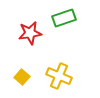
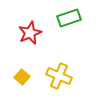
green rectangle: moved 5 px right
red star: rotated 15 degrees counterclockwise
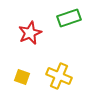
yellow square: rotated 21 degrees counterclockwise
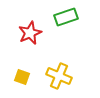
green rectangle: moved 3 px left, 1 px up
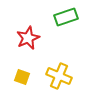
red star: moved 2 px left, 5 px down
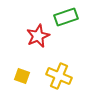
red star: moved 10 px right, 2 px up
yellow square: moved 1 px up
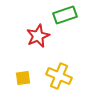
green rectangle: moved 1 px left, 2 px up
yellow square: moved 1 px right, 2 px down; rotated 28 degrees counterclockwise
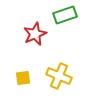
red star: moved 3 px left, 2 px up
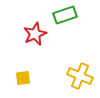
yellow cross: moved 21 px right
